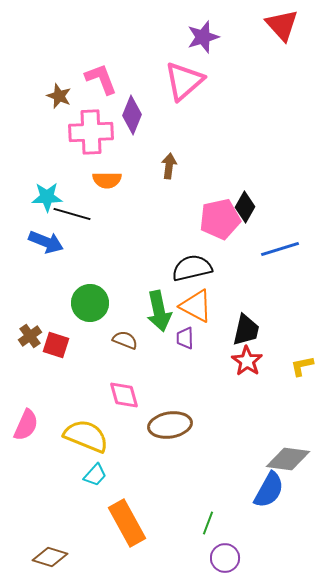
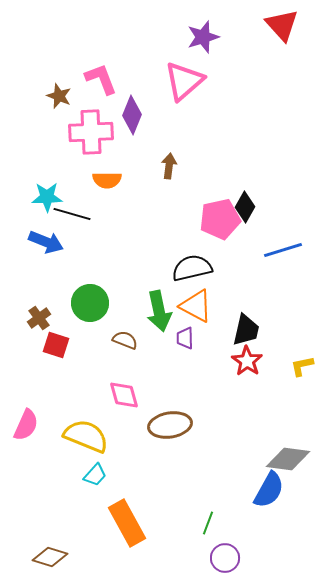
blue line: moved 3 px right, 1 px down
brown cross: moved 9 px right, 18 px up
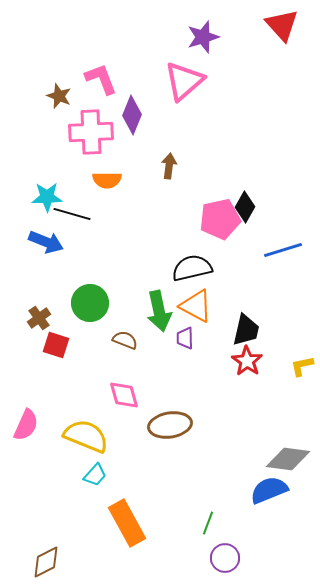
blue semicircle: rotated 141 degrees counterclockwise
brown diamond: moved 4 px left, 5 px down; rotated 44 degrees counterclockwise
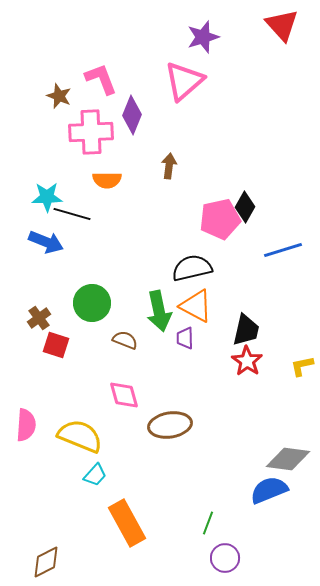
green circle: moved 2 px right
pink semicircle: rotated 20 degrees counterclockwise
yellow semicircle: moved 6 px left
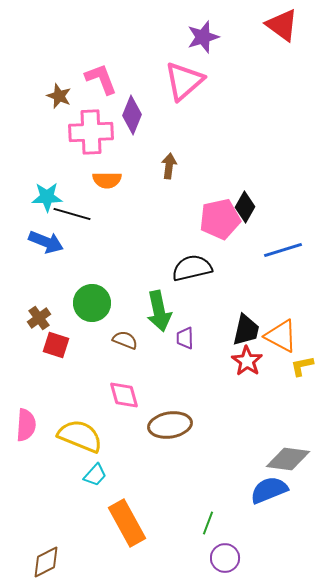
red triangle: rotated 12 degrees counterclockwise
orange triangle: moved 85 px right, 30 px down
